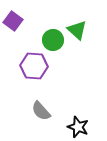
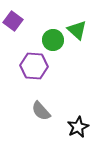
black star: rotated 25 degrees clockwise
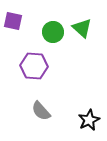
purple square: rotated 24 degrees counterclockwise
green triangle: moved 5 px right, 2 px up
green circle: moved 8 px up
black star: moved 11 px right, 7 px up
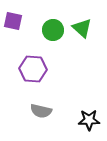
green circle: moved 2 px up
purple hexagon: moved 1 px left, 3 px down
gray semicircle: rotated 35 degrees counterclockwise
black star: rotated 25 degrees clockwise
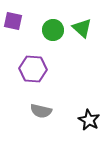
black star: rotated 30 degrees clockwise
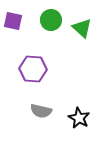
green circle: moved 2 px left, 10 px up
black star: moved 10 px left, 2 px up
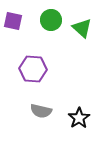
black star: rotated 10 degrees clockwise
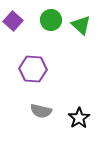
purple square: rotated 30 degrees clockwise
green triangle: moved 1 px left, 3 px up
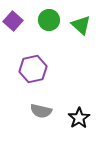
green circle: moved 2 px left
purple hexagon: rotated 16 degrees counterclockwise
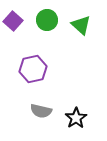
green circle: moved 2 px left
black star: moved 3 px left
